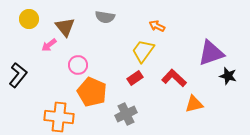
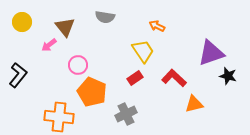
yellow circle: moved 7 px left, 3 px down
yellow trapezoid: rotated 110 degrees clockwise
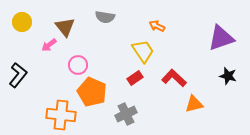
purple triangle: moved 10 px right, 15 px up
orange cross: moved 2 px right, 2 px up
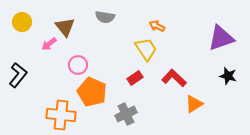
pink arrow: moved 1 px up
yellow trapezoid: moved 3 px right, 2 px up
orange triangle: rotated 18 degrees counterclockwise
